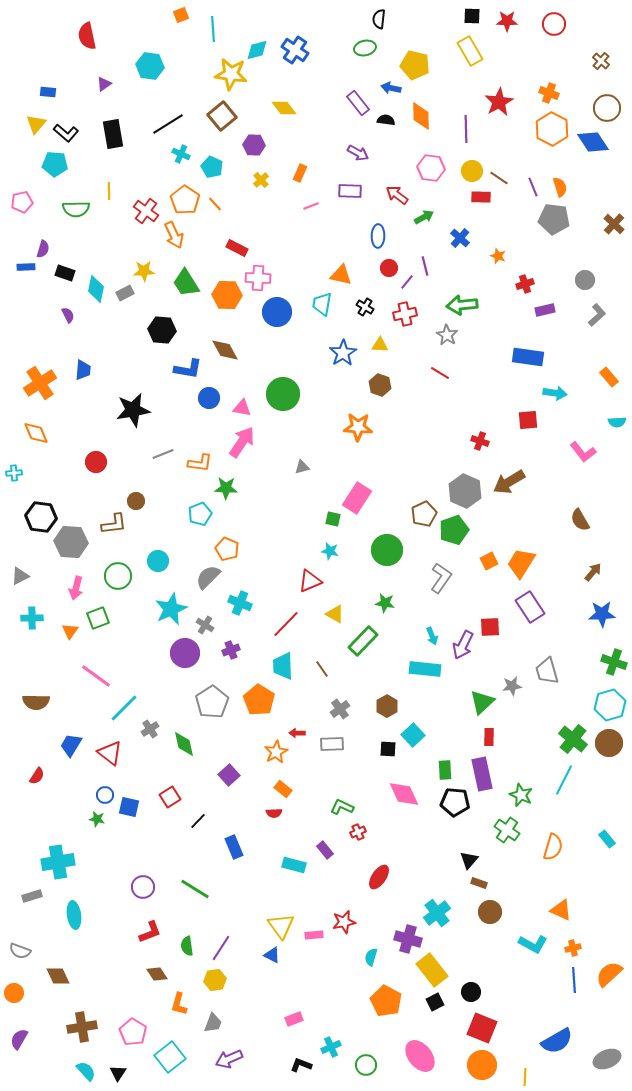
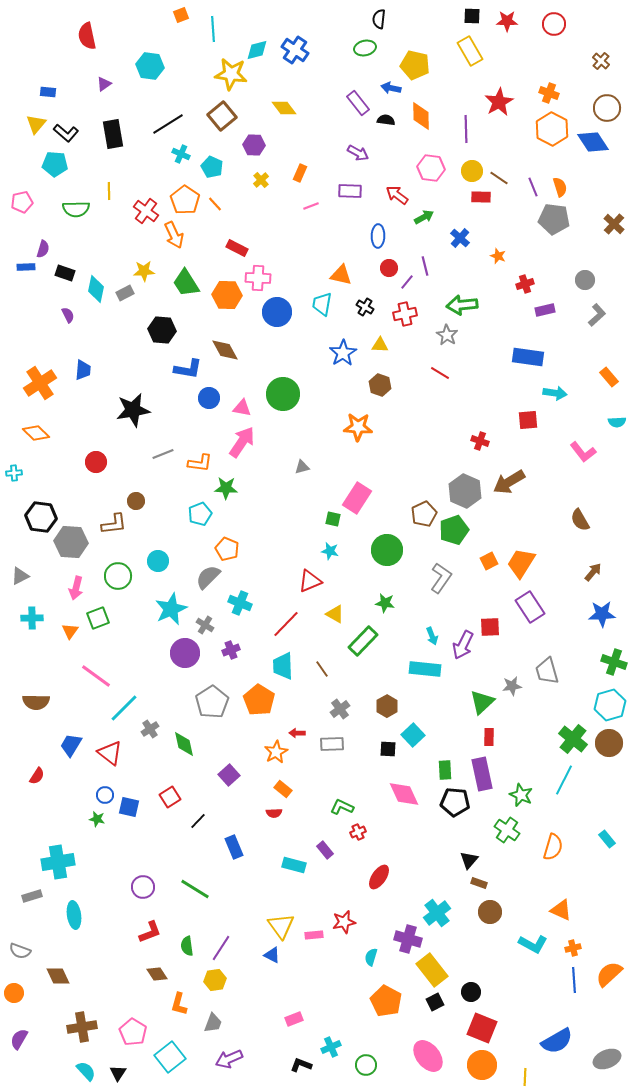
orange diamond at (36, 433): rotated 24 degrees counterclockwise
pink ellipse at (420, 1056): moved 8 px right
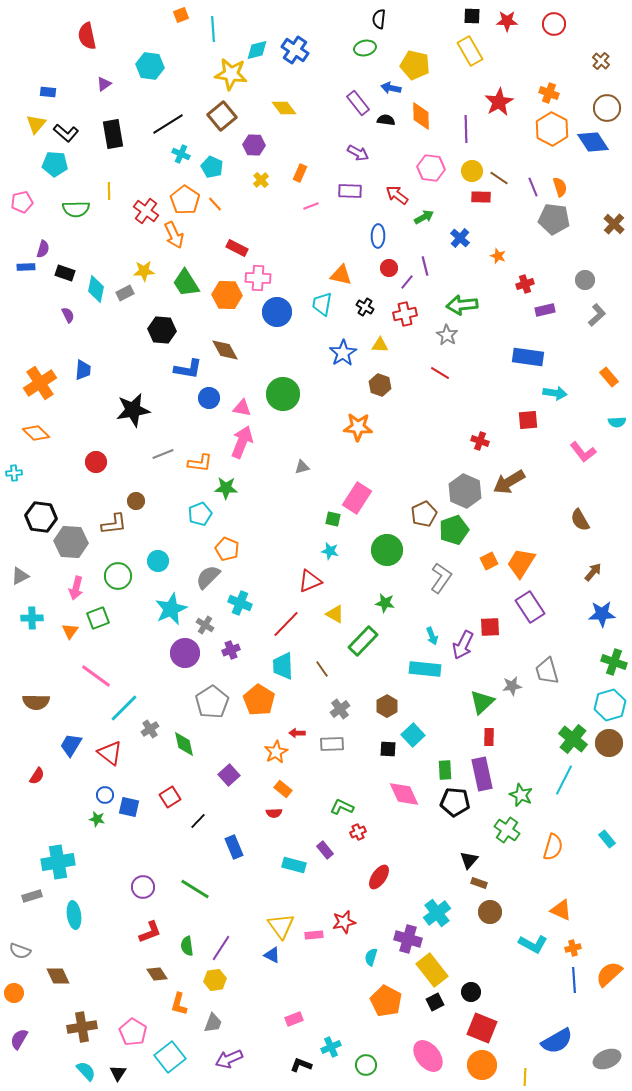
pink arrow at (242, 442): rotated 12 degrees counterclockwise
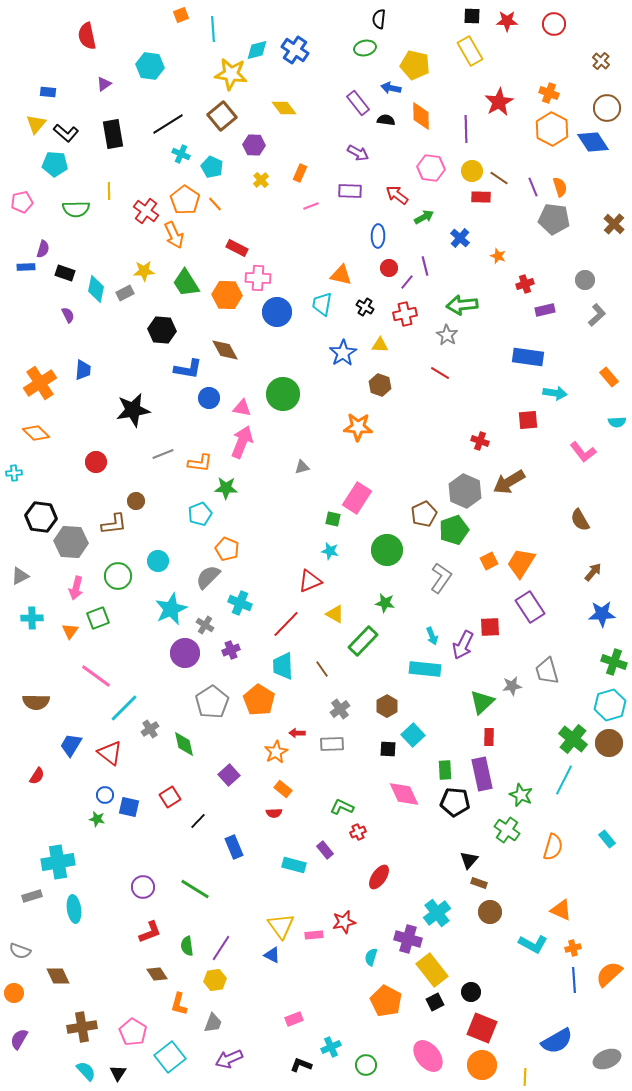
cyan ellipse at (74, 915): moved 6 px up
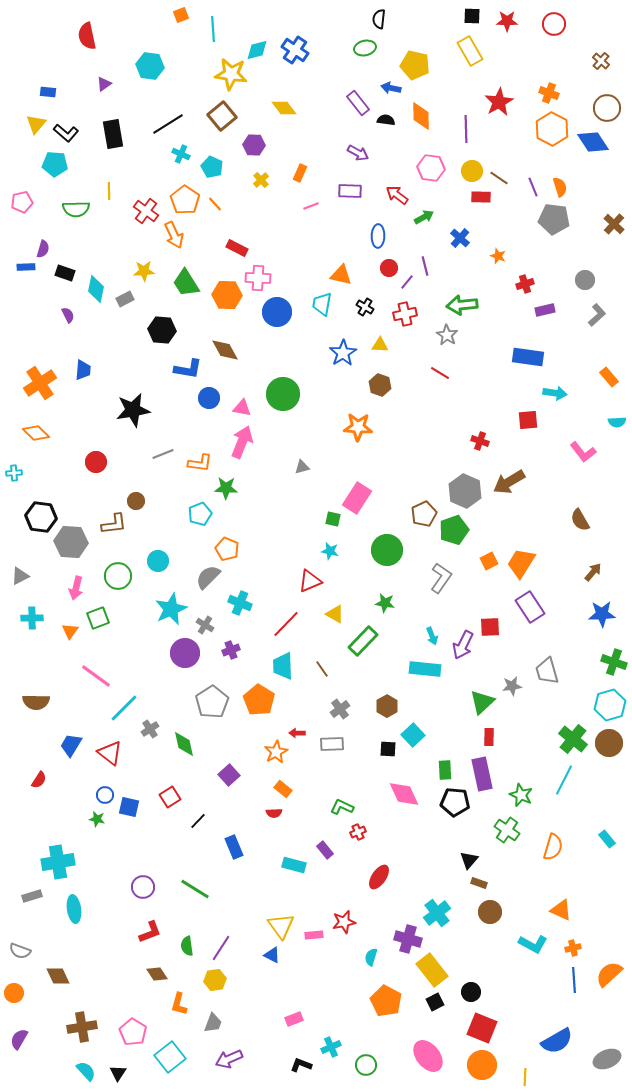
gray rectangle at (125, 293): moved 6 px down
red semicircle at (37, 776): moved 2 px right, 4 px down
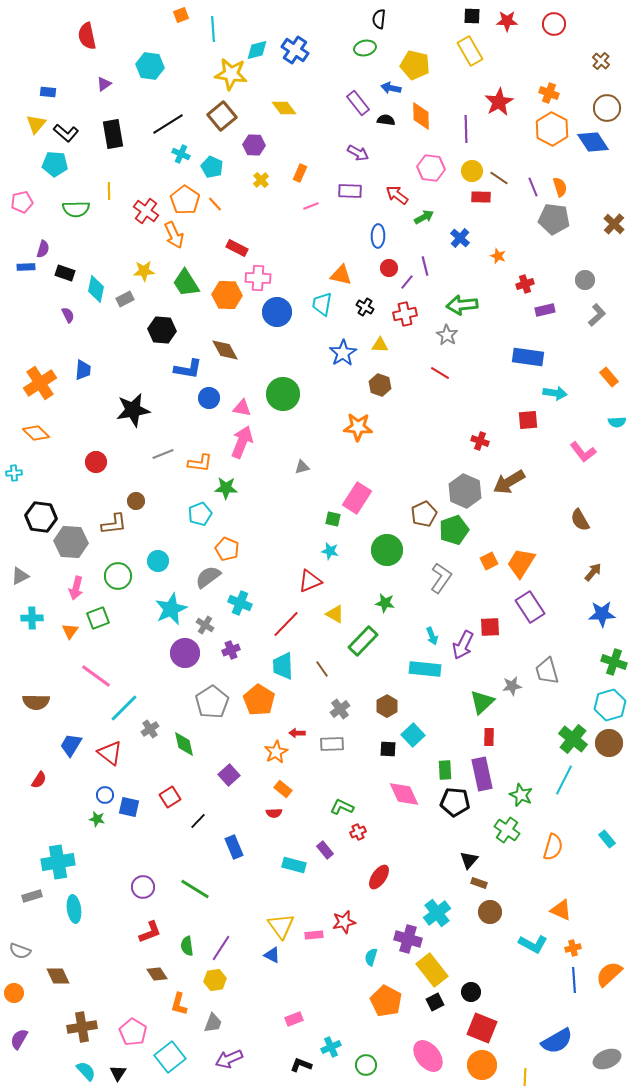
gray semicircle at (208, 577): rotated 8 degrees clockwise
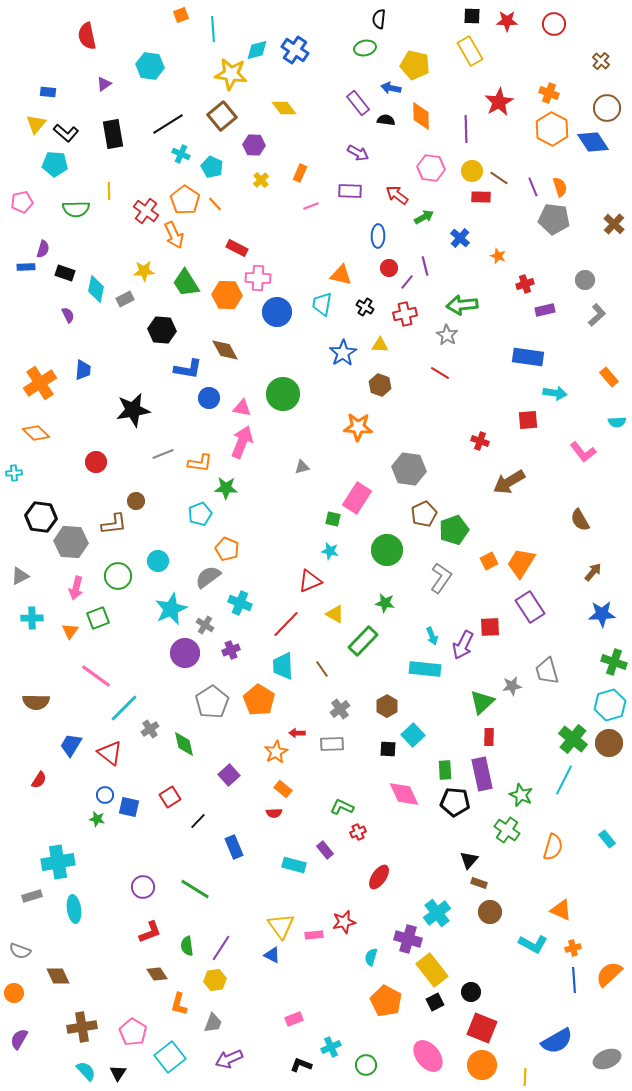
gray hexagon at (465, 491): moved 56 px left, 22 px up; rotated 16 degrees counterclockwise
